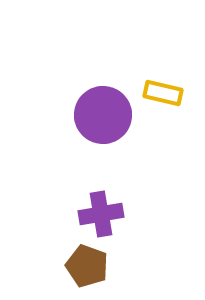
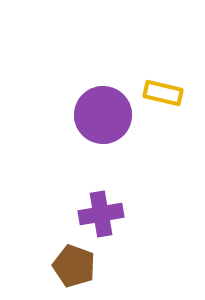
brown pentagon: moved 13 px left
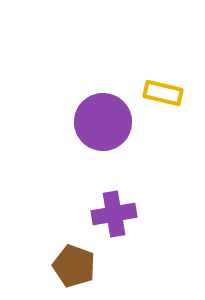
purple circle: moved 7 px down
purple cross: moved 13 px right
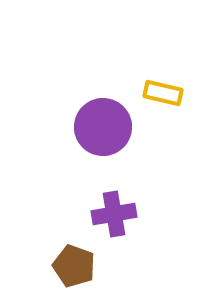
purple circle: moved 5 px down
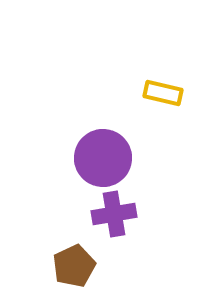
purple circle: moved 31 px down
brown pentagon: rotated 27 degrees clockwise
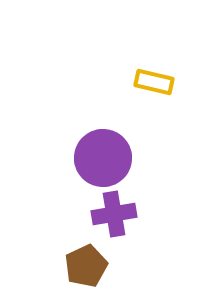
yellow rectangle: moved 9 px left, 11 px up
brown pentagon: moved 12 px right
